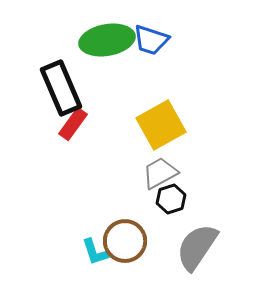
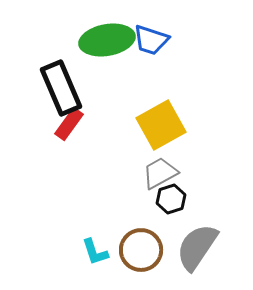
red rectangle: moved 4 px left
brown circle: moved 16 px right, 9 px down
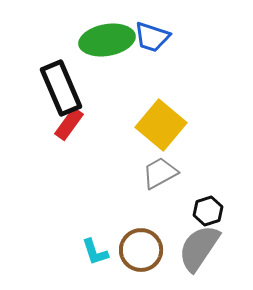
blue trapezoid: moved 1 px right, 3 px up
yellow square: rotated 21 degrees counterclockwise
black hexagon: moved 37 px right, 12 px down
gray semicircle: moved 2 px right, 1 px down
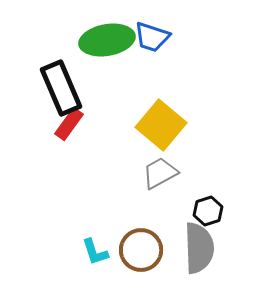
gray semicircle: rotated 144 degrees clockwise
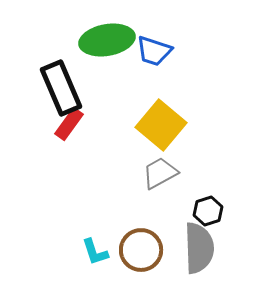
blue trapezoid: moved 2 px right, 14 px down
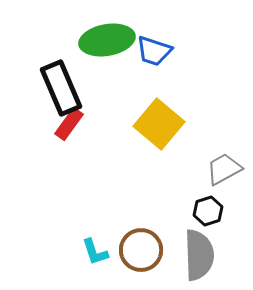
yellow square: moved 2 px left, 1 px up
gray trapezoid: moved 64 px right, 4 px up
gray semicircle: moved 7 px down
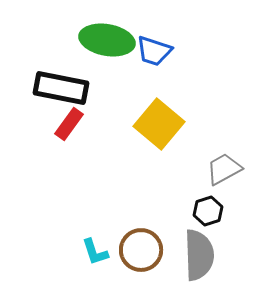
green ellipse: rotated 20 degrees clockwise
black rectangle: rotated 56 degrees counterclockwise
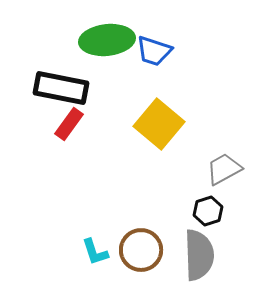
green ellipse: rotated 16 degrees counterclockwise
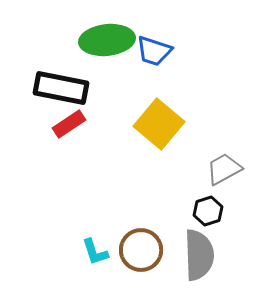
red rectangle: rotated 20 degrees clockwise
